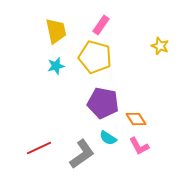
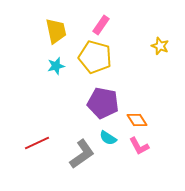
orange diamond: moved 1 px right, 1 px down
red line: moved 2 px left, 5 px up
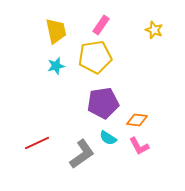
yellow star: moved 6 px left, 16 px up
yellow pentagon: rotated 24 degrees counterclockwise
purple pentagon: rotated 20 degrees counterclockwise
orange diamond: rotated 50 degrees counterclockwise
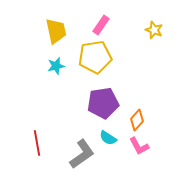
orange diamond: rotated 55 degrees counterclockwise
red line: rotated 75 degrees counterclockwise
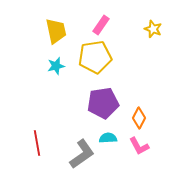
yellow star: moved 1 px left, 1 px up
orange diamond: moved 2 px right, 2 px up; rotated 15 degrees counterclockwise
cyan semicircle: rotated 144 degrees clockwise
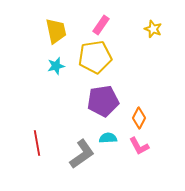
purple pentagon: moved 2 px up
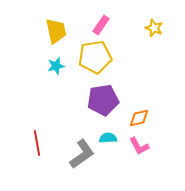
yellow star: moved 1 px right, 1 px up
purple pentagon: moved 1 px up
orange diamond: rotated 50 degrees clockwise
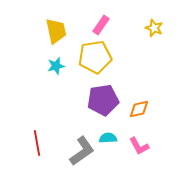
orange diamond: moved 9 px up
gray L-shape: moved 3 px up
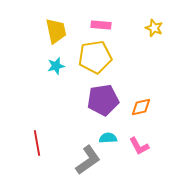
pink rectangle: rotated 60 degrees clockwise
orange diamond: moved 2 px right, 2 px up
gray L-shape: moved 6 px right, 9 px down
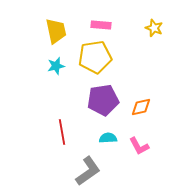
red line: moved 25 px right, 11 px up
gray L-shape: moved 11 px down
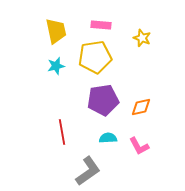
yellow star: moved 12 px left, 10 px down
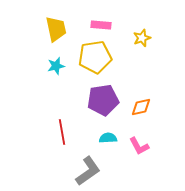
yellow trapezoid: moved 2 px up
yellow star: rotated 30 degrees clockwise
